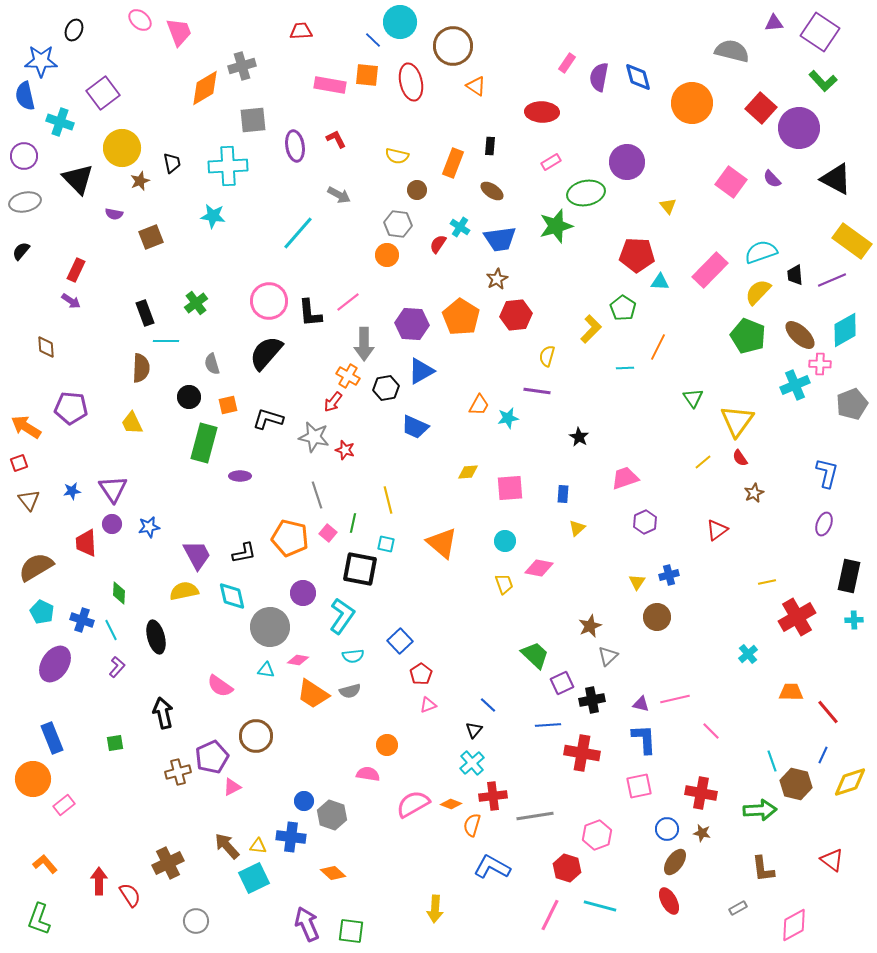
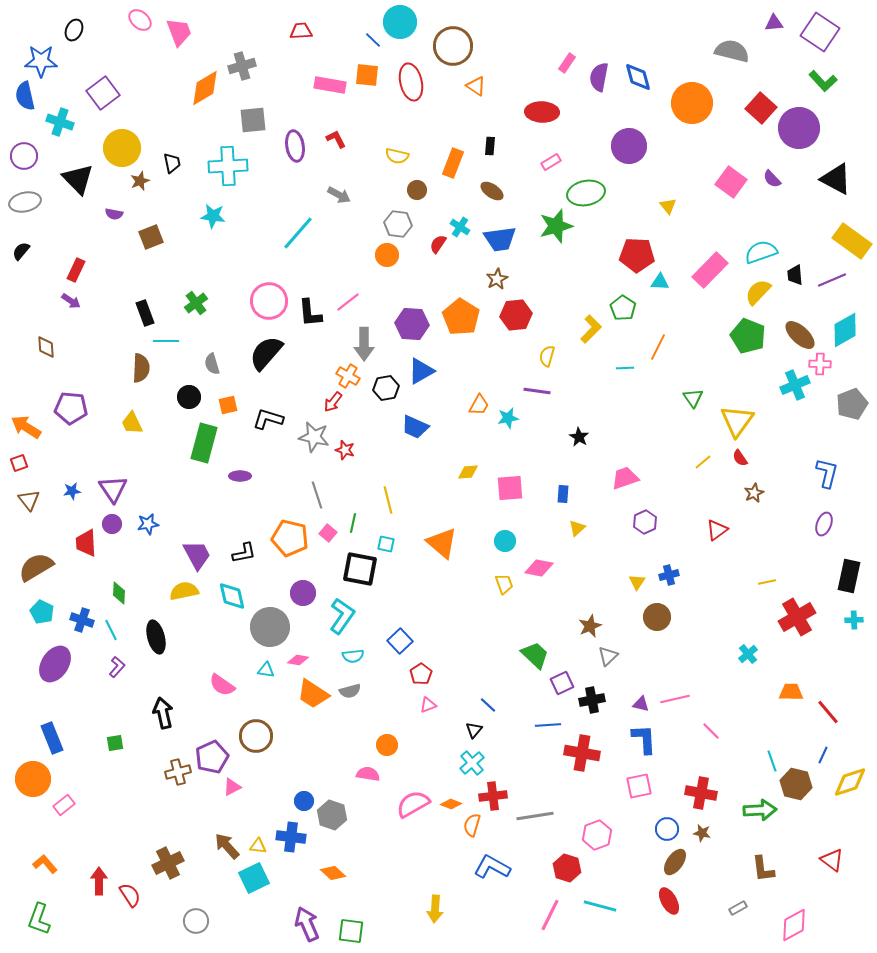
purple circle at (627, 162): moved 2 px right, 16 px up
blue star at (149, 527): moved 1 px left, 3 px up
pink semicircle at (220, 686): moved 2 px right, 1 px up
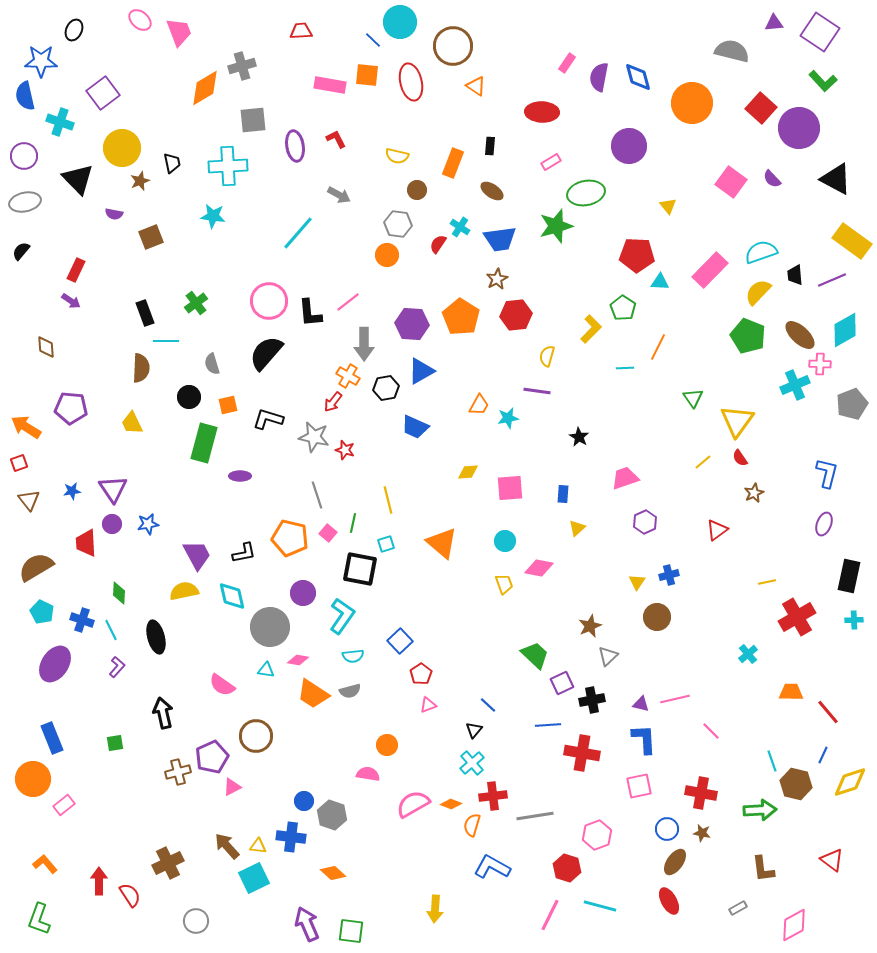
cyan square at (386, 544): rotated 30 degrees counterclockwise
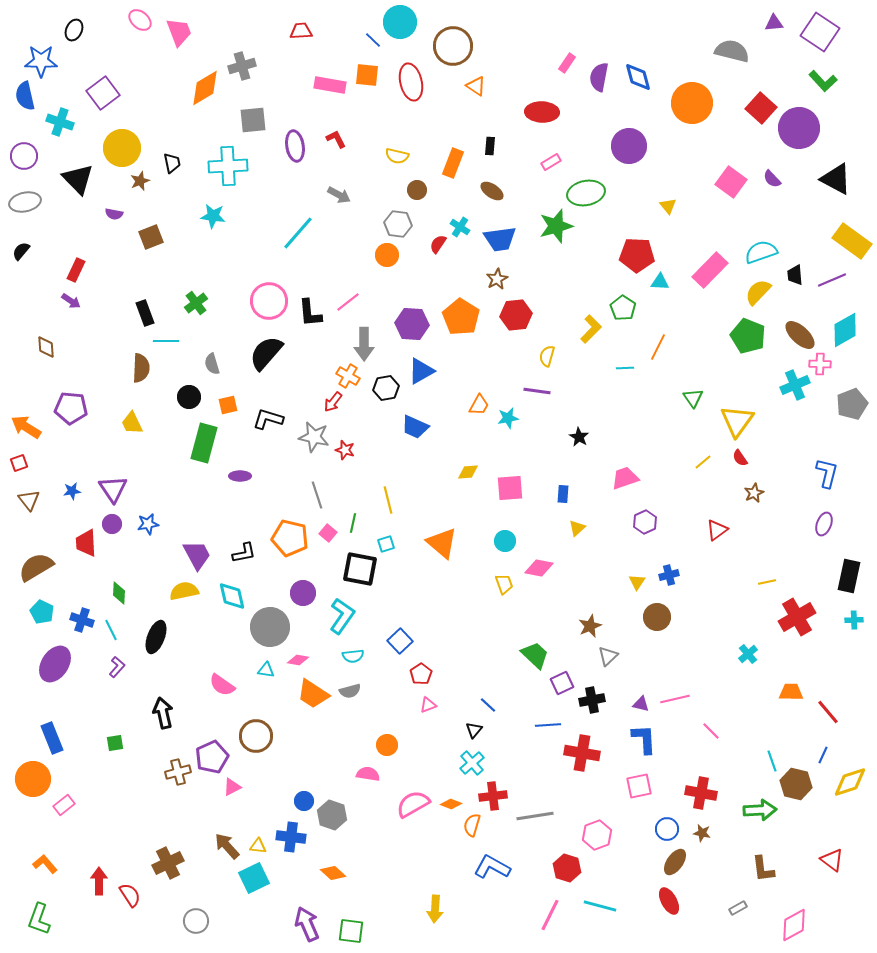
black ellipse at (156, 637): rotated 36 degrees clockwise
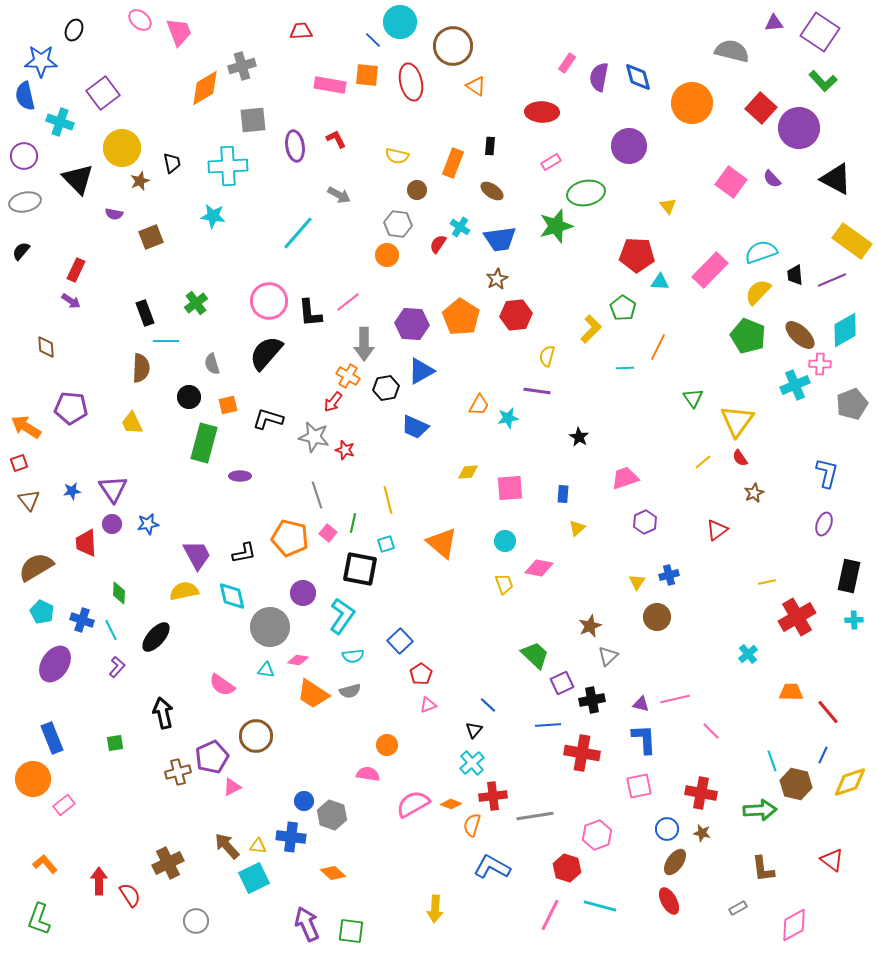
black ellipse at (156, 637): rotated 20 degrees clockwise
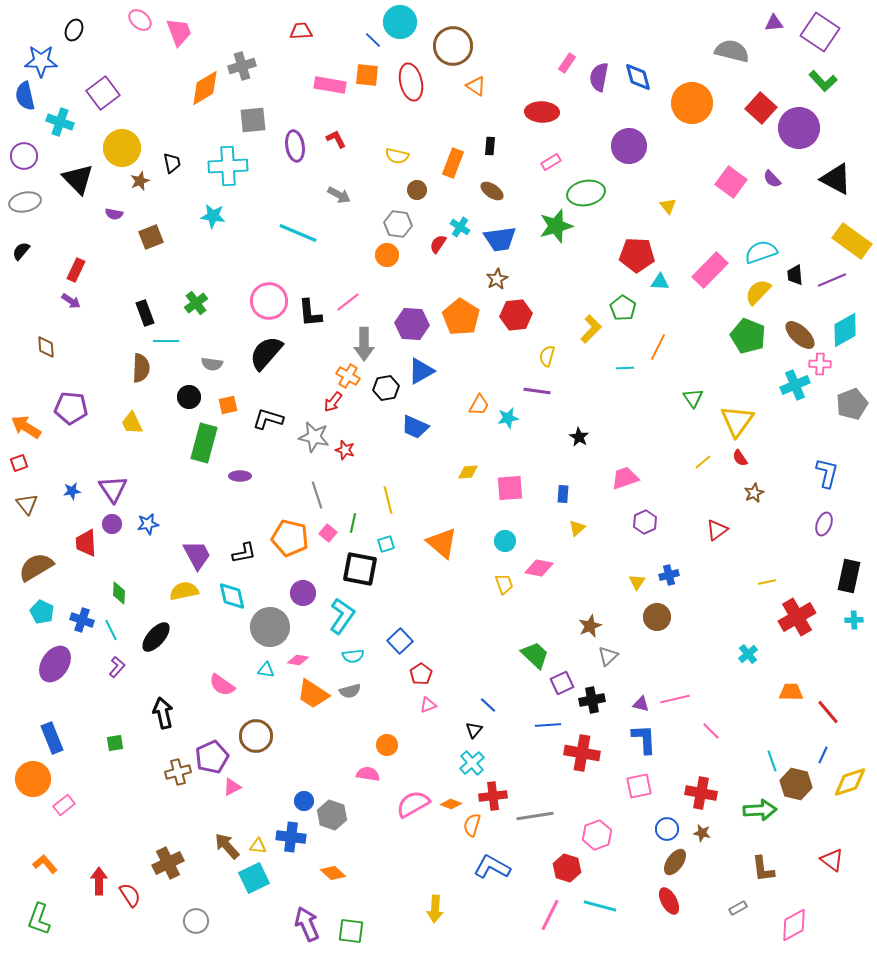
cyan line at (298, 233): rotated 72 degrees clockwise
gray semicircle at (212, 364): rotated 65 degrees counterclockwise
brown triangle at (29, 500): moved 2 px left, 4 px down
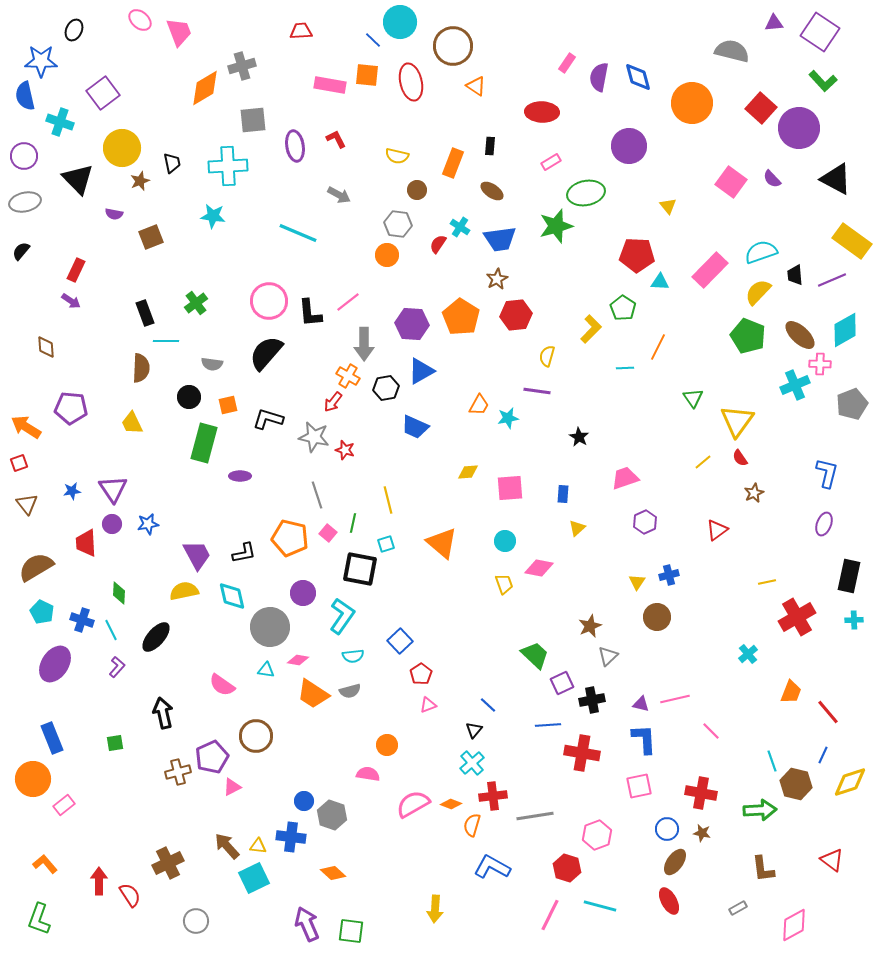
orange trapezoid at (791, 692): rotated 110 degrees clockwise
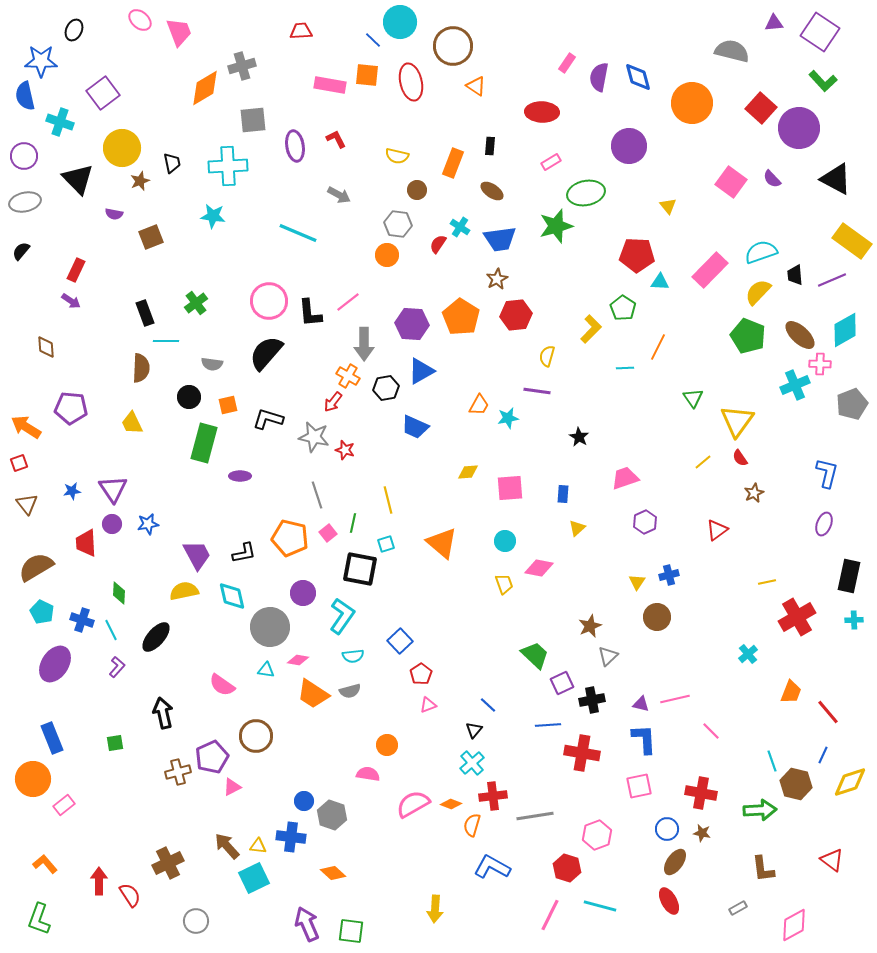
pink square at (328, 533): rotated 12 degrees clockwise
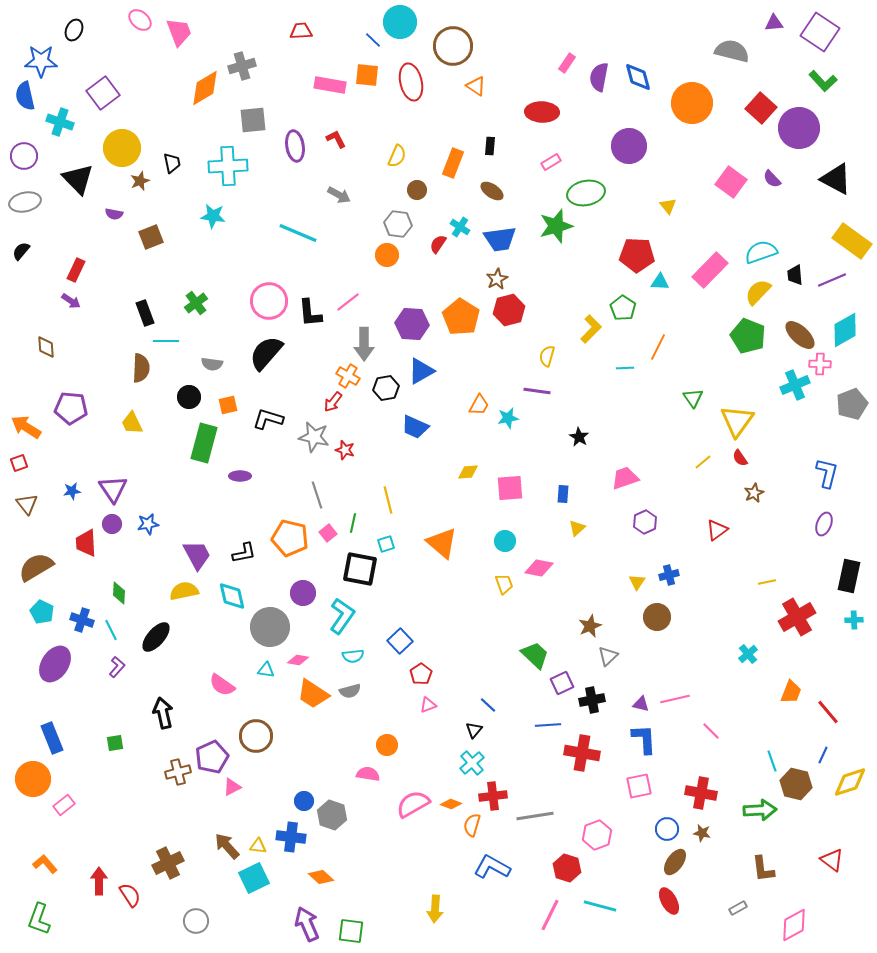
yellow semicircle at (397, 156): rotated 80 degrees counterclockwise
red hexagon at (516, 315): moved 7 px left, 5 px up; rotated 8 degrees counterclockwise
orange diamond at (333, 873): moved 12 px left, 4 px down
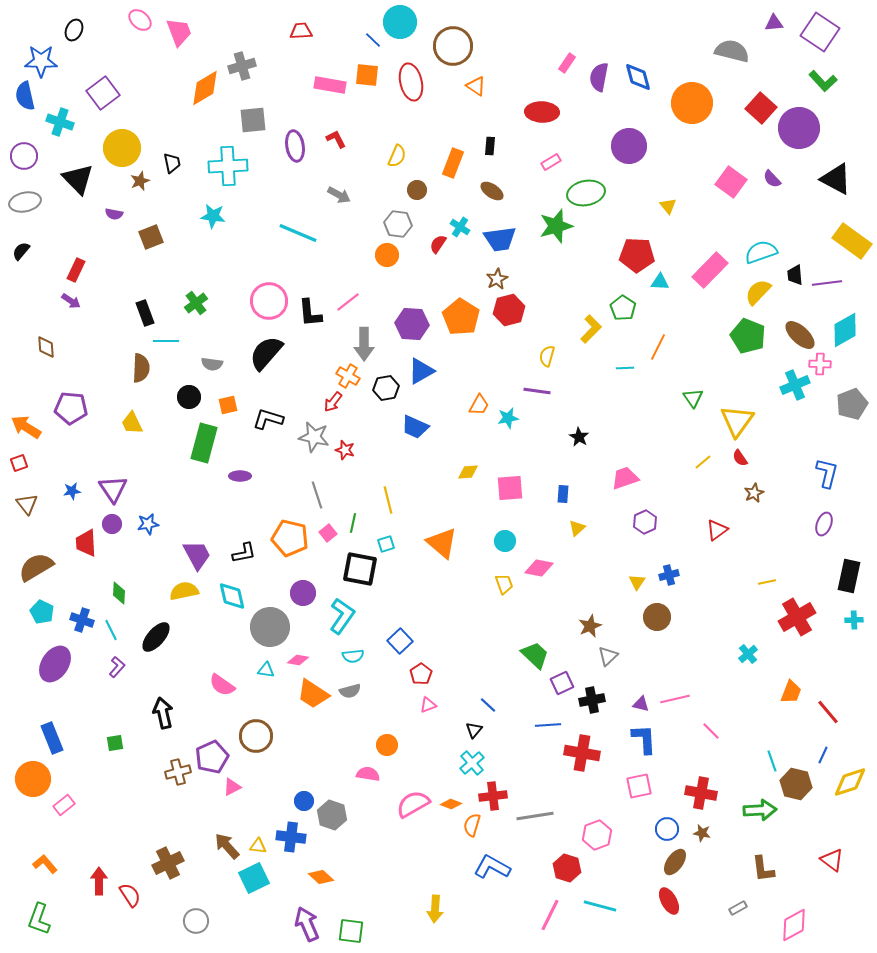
purple line at (832, 280): moved 5 px left, 3 px down; rotated 16 degrees clockwise
